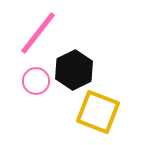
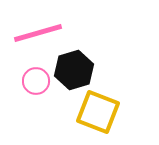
pink line: rotated 36 degrees clockwise
black hexagon: rotated 9 degrees clockwise
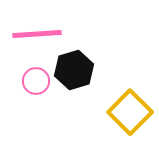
pink line: moved 1 px left, 1 px down; rotated 12 degrees clockwise
yellow square: moved 32 px right; rotated 24 degrees clockwise
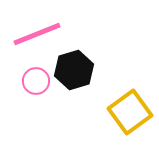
pink line: rotated 18 degrees counterclockwise
yellow square: rotated 9 degrees clockwise
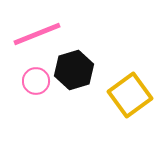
yellow square: moved 17 px up
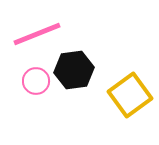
black hexagon: rotated 9 degrees clockwise
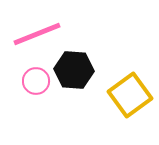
black hexagon: rotated 12 degrees clockwise
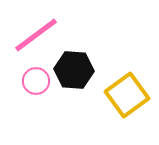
pink line: moved 1 px left, 1 px down; rotated 15 degrees counterclockwise
yellow square: moved 3 px left
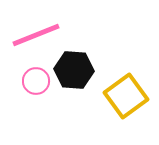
pink line: rotated 15 degrees clockwise
yellow square: moved 1 px left, 1 px down
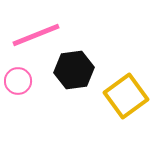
black hexagon: rotated 12 degrees counterclockwise
pink circle: moved 18 px left
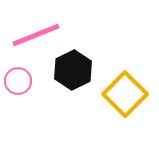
black hexagon: moved 1 px left; rotated 18 degrees counterclockwise
yellow square: moved 1 px left, 2 px up; rotated 9 degrees counterclockwise
